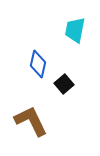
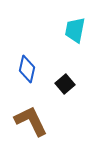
blue diamond: moved 11 px left, 5 px down
black square: moved 1 px right
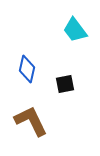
cyan trapezoid: rotated 48 degrees counterclockwise
black square: rotated 30 degrees clockwise
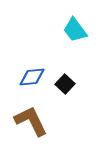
blue diamond: moved 5 px right, 8 px down; rotated 72 degrees clockwise
black square: rotated 36 degrees counterclockwise
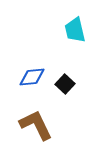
cyan trapezoid: rotated 24 degrees clockwise
brown L-shape: moved 5 px right, 4 px down
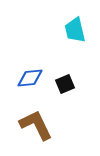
blue diamond: moved 2 px left, 1 px down
black square: rotated 24 degrees clockwise
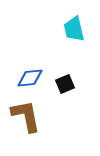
cyan trapezoid: moved 1 px left, 1 px up
brown L-shape: moved 10 px left, 9 px up; rotated 15 degrees clockwise
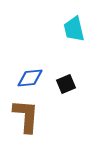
black square: moved 1 px right
brown L-shape: rotated 15 degrees clockwise
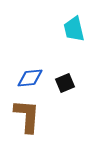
black square: moved 1 px left, 1 px up
brown L-shape: moved 1 px right
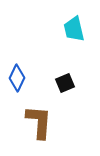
blue diamond: moved 13 px left; rotated 60 degrees counterclockwise
brown L-shape: moved 12 px right, 6 px down
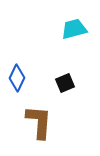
cyan trapezoid: rotated 88 degrees clockwise
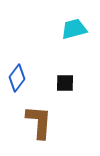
blue diamond: rotated 12 degrees clockwise
black square: rotated 24 degrees clockwise
